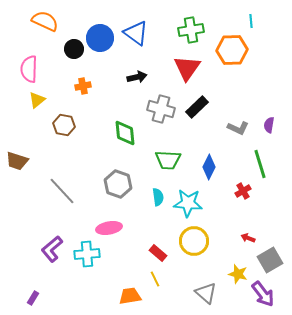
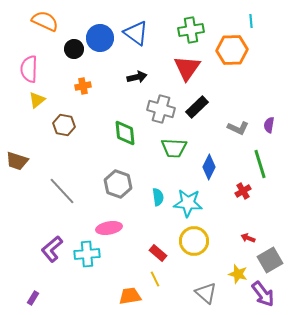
green trapezoid: moved 6 px right, 12 px up
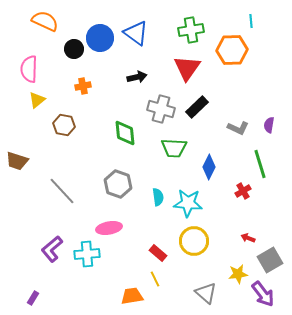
yellow star: rotated 24 degrees counterclockwise
orange trapezoid: moved 2 px right
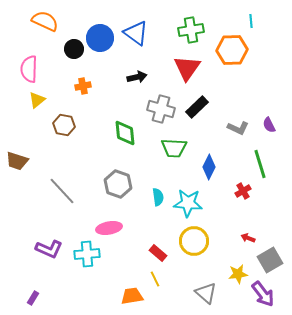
purple semicircle: rotated 35 degrees counterclockwise
purple L-shape: moved 3 px left; rotated 116 degrees counterclockwise
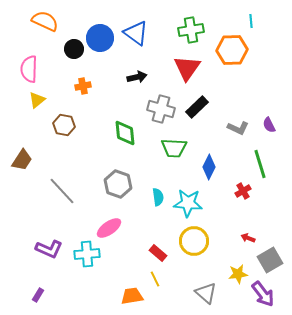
brown trapezoid: moved 5 px right, 1 px up; rotated 75 degrees counterclockwise
pink ellipse: rotated 25 degrees counterclockwise
purple rectangle: moved 5 px right, 3 px up
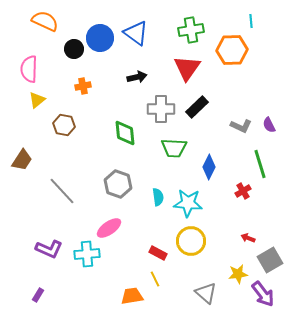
gray cross: rotated 16 degrees counterclockwise
gray L-shape: moved 3 px right, 2 px up
yellow circle: moved 3 px left
red rectangle: rotated 12 degrees counterclockwise
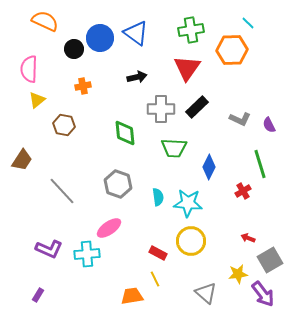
cyan line: moved 3 px left, 2 px down; rotated 40 degrees counterclockwise
gray L-shape: moved 1 px left, 7 px up
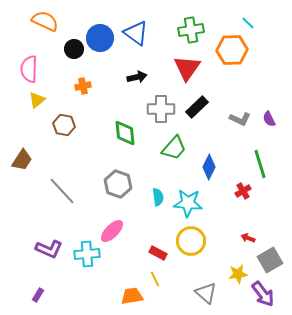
purple semicircle: moved 6 px up
green trapezoid: rotated 52 degrees counterclockwise
pink ellipse: moved 3 px right, 3 px down; rotated 10 degrees counterclockwise
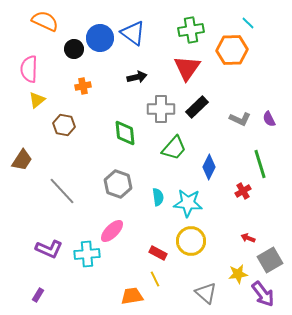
blue triangle: moved 3 px left
